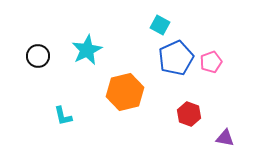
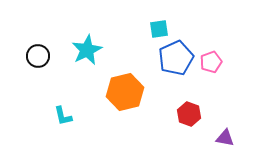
cyan square: moved 1 px left, 4 px down; rotated 36 degrees counterclockwise
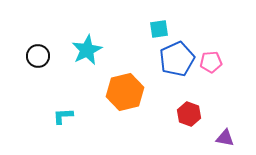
blue pentagon: moved 1 px right, 1 px down
pink pentagon: rotated 15 degrees clockwise
cyan L-shape: rotated 100 degrees clockwise
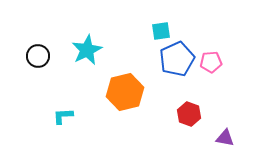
cyan square: moved 2 px right, 2 px down
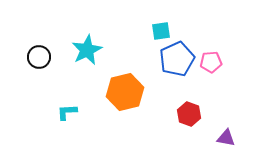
black circle: moved 1 px right, 1 px down
cyan L-shape: moved 4 px right, 4 px up
purple triangle: moved 1 px right
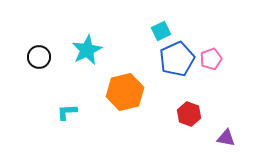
cyan square: rotated 18 degrees counterclockwise
pink pentagon: moved 3 px up; rotated 15 degrees counterclockwise
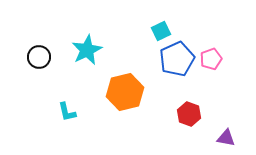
cyan L-shape: rotated 100 degrees counterclockwise
